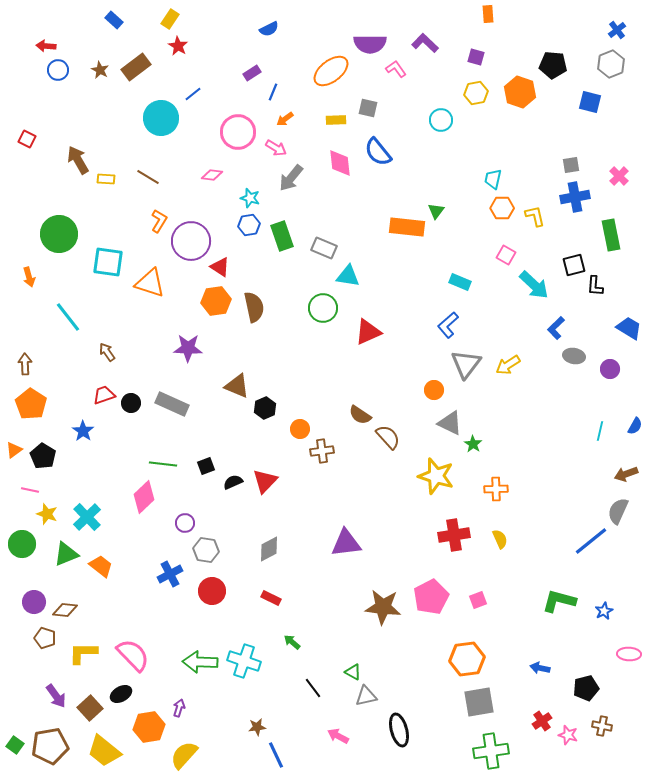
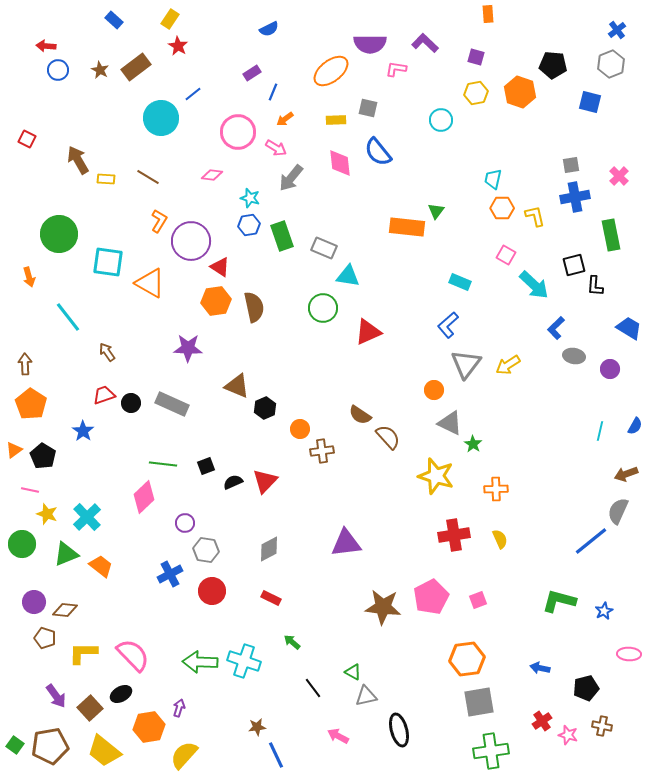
pink L-shape at (396, 69): rotated 45 degrees counterclockwise
orange triangle at (150, 283): rotated 12 degrees clockwise
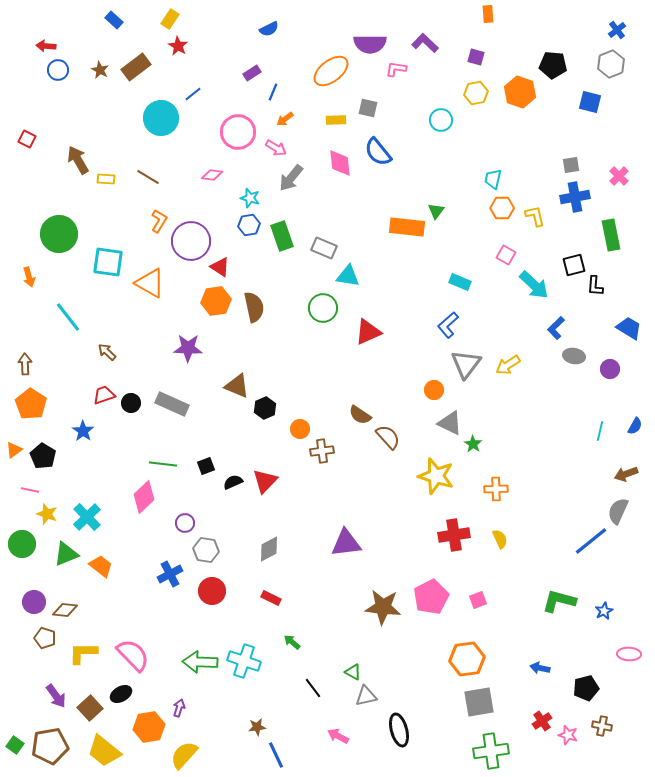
brown arrow at (107, 352): rotated 12 degrees counterclockwise
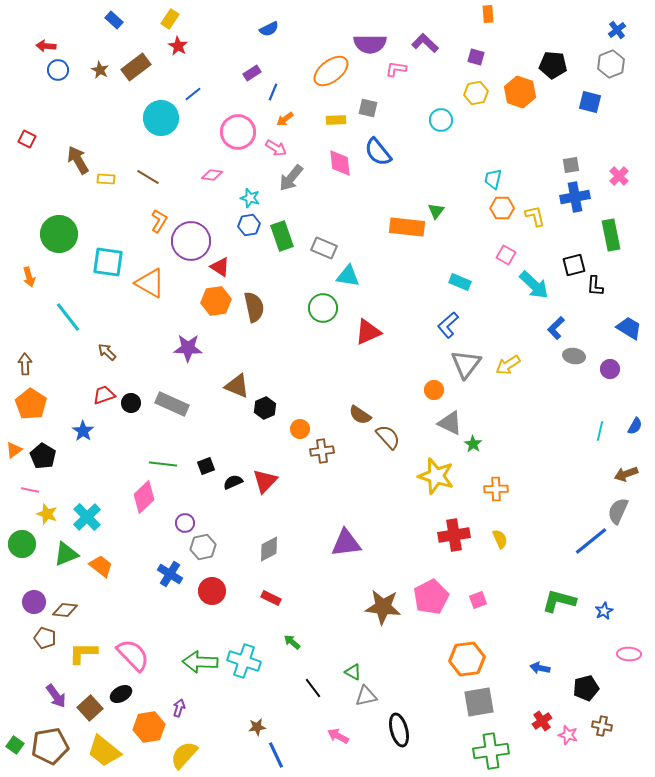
gray hexagon at (206, 550): moved 3 px left, 3 px up; rotated 20 degrees counterclockwise
blue cross at (170, 574): rotated 30 degrees counterclockwise
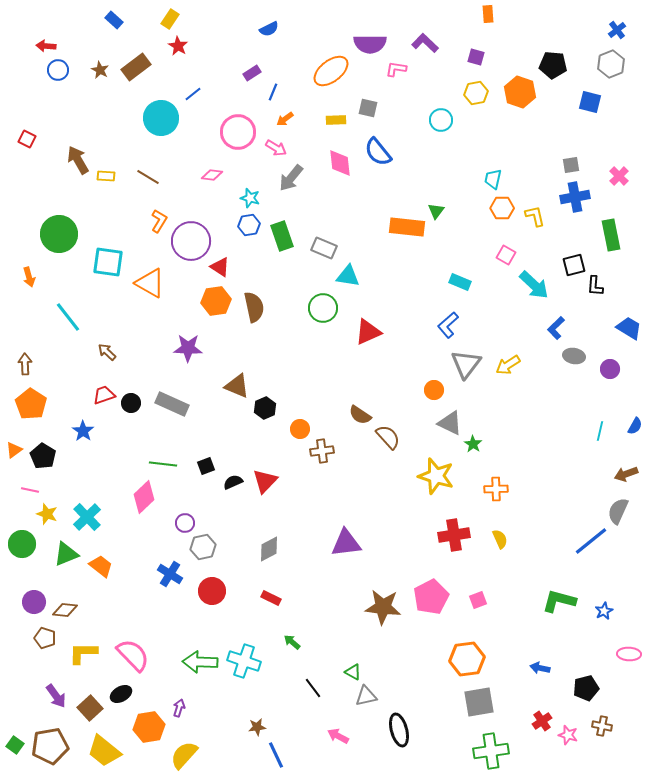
yellow rectangle at (106, 179): moved 3 px up
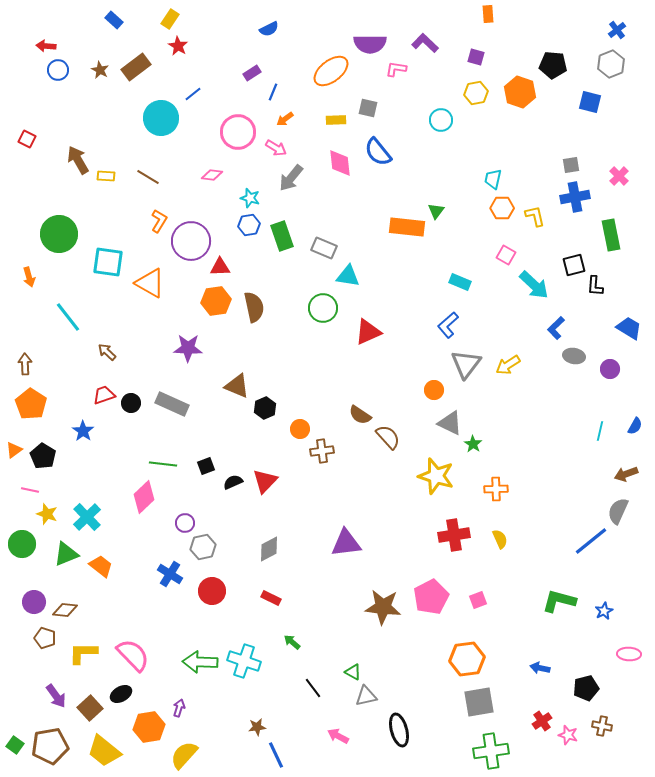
red triangle at (220, 267): rotated 35 degrees counterclockwise
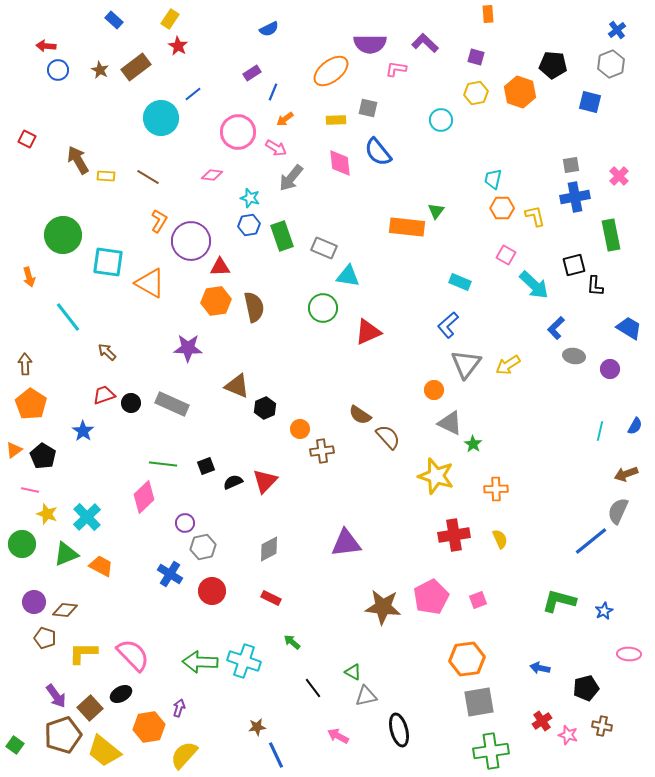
green circle at (59, 234): moved 4 px right, 1 px down
orange trapezoid at (101, 566): rotated 10 degrees counterclockwise
brown pentagon at (50, 746): moved 13 px right, 11 px up; rotated 9 degrees counterclockwise
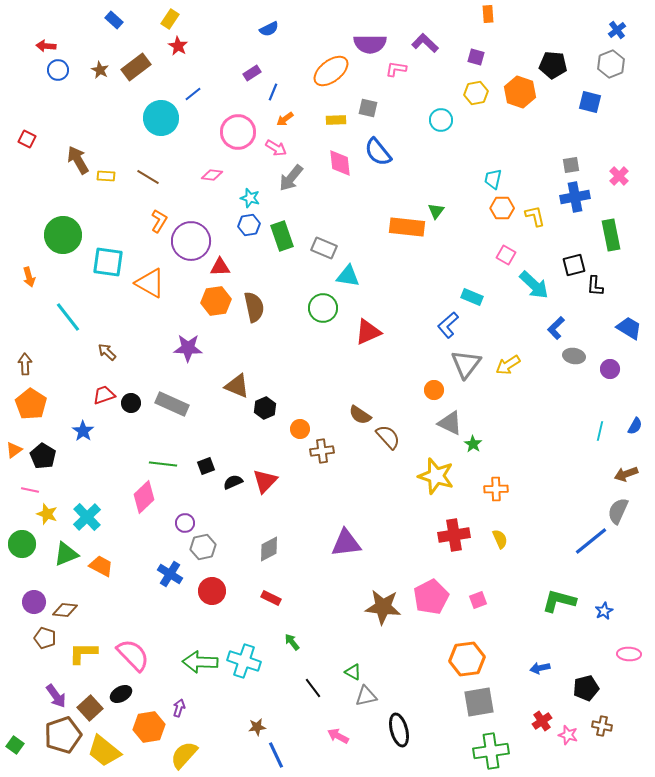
cyan rectangle at (460, 282): moved 12 px right, 15 px down
green arrow at (292, 642): rotated 12 degrees clockwise
blue arrow at (540, 668): rotated 24 degrees counterclockwise
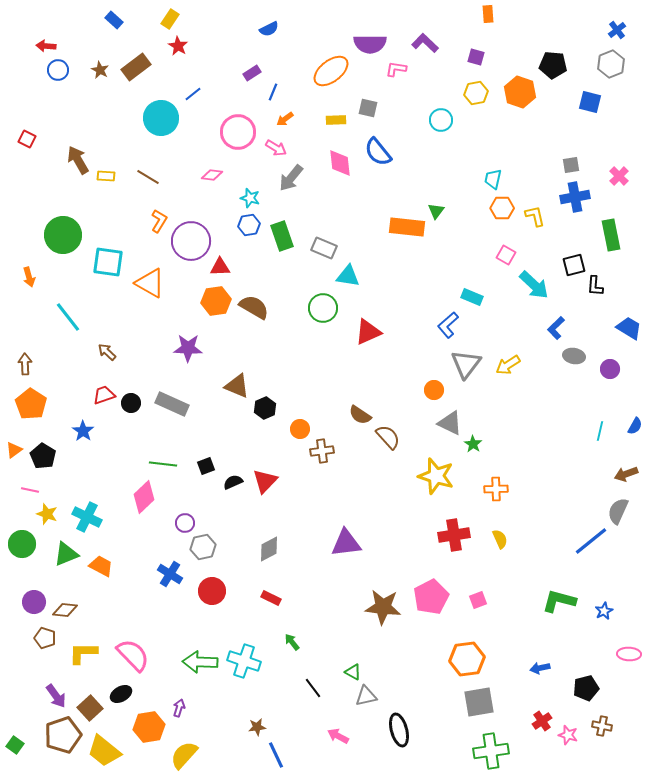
brown semicircle at (254, 307): rotated 48 degrees counterclockwise
cyan cross at (87, 517): rotated 20 degrees counterclockwise
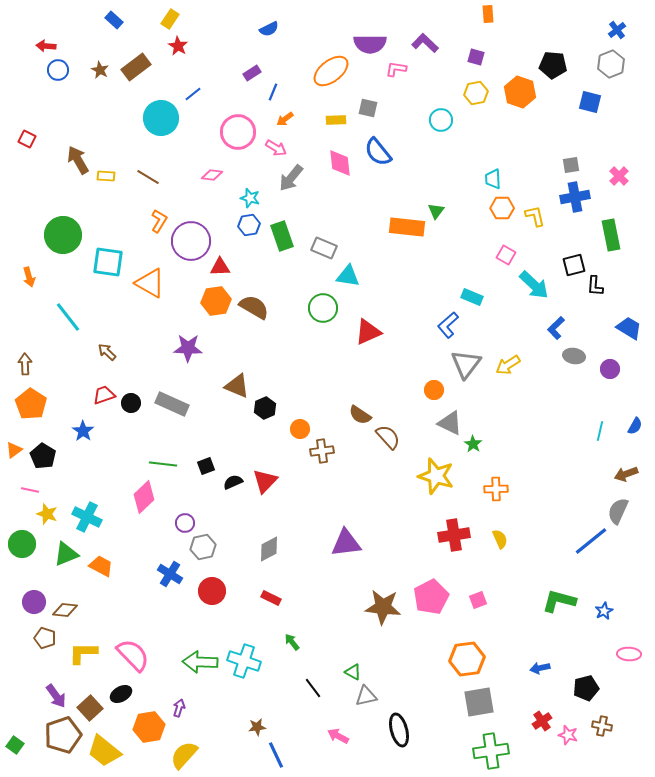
cyan trapezoid at (493, 179): rotated 15 degrees counterclockwise
